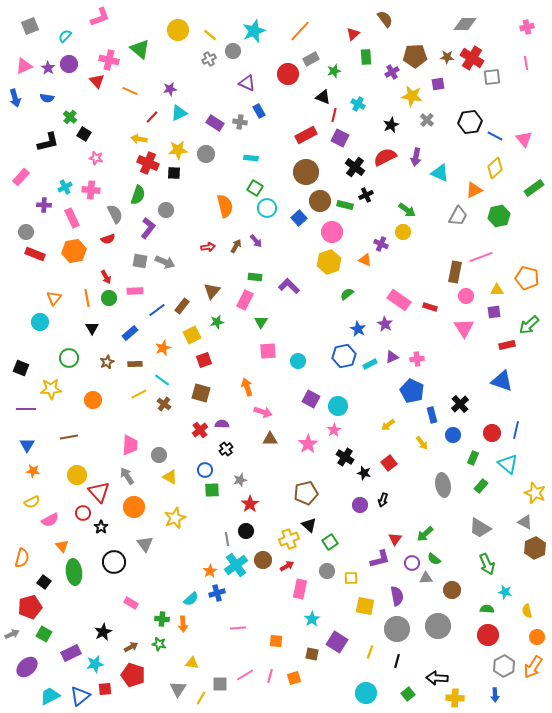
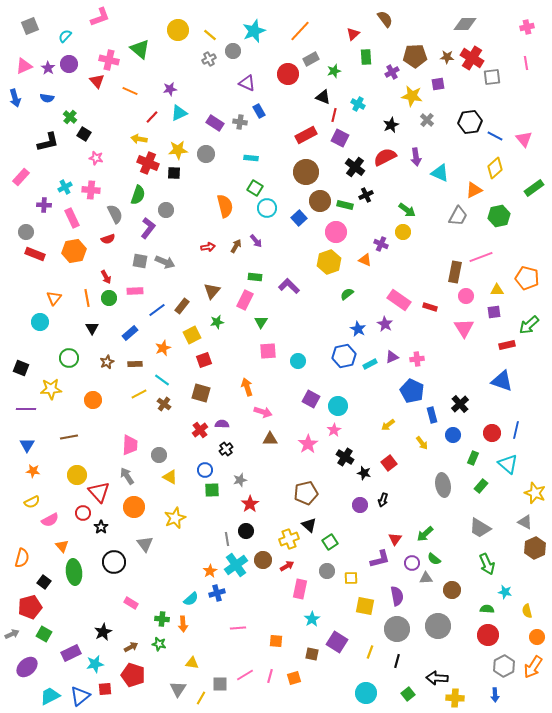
purple arrow at (416, 157): rotated 18 degrees counterclockwise
pink circle at (332, 232): moved 4 px right
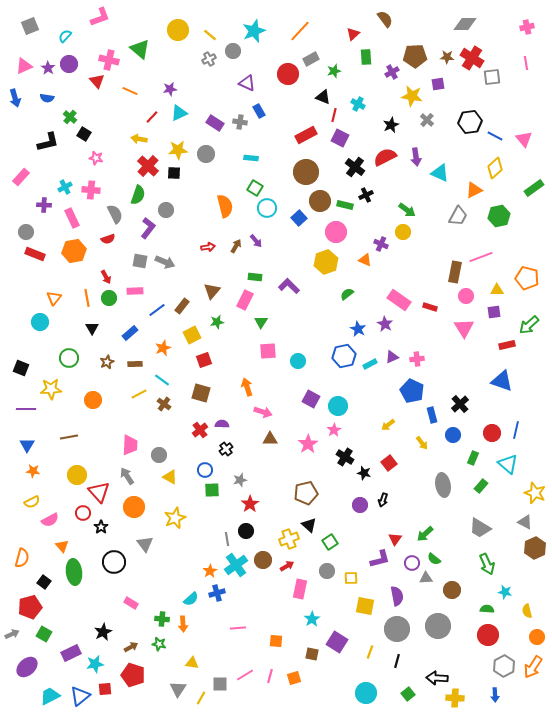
red cross at (148, 163): moved 3 px down; rotated 20 degrees clockwise
yellow hexagon at (329, 262): moved 3 px left
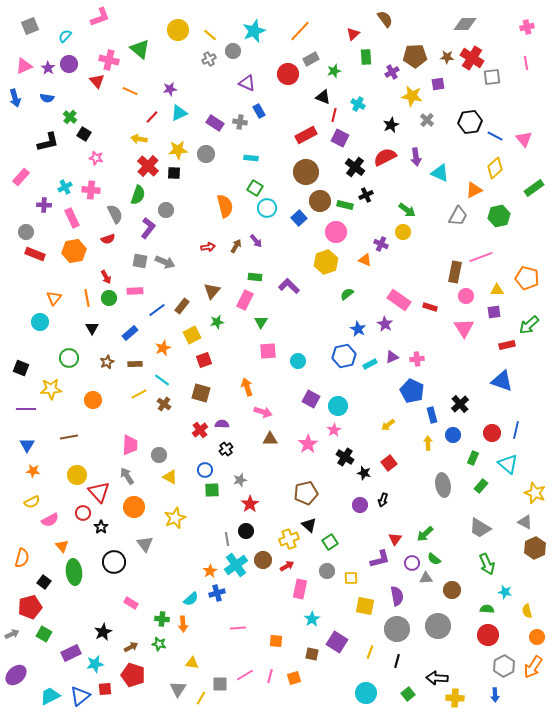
yellow arrow at (422, 443): moved 6 px right; rotated 144 degrees counterclockwise
purple ellipse at (27, 667): moved 11 px left, 8 px down
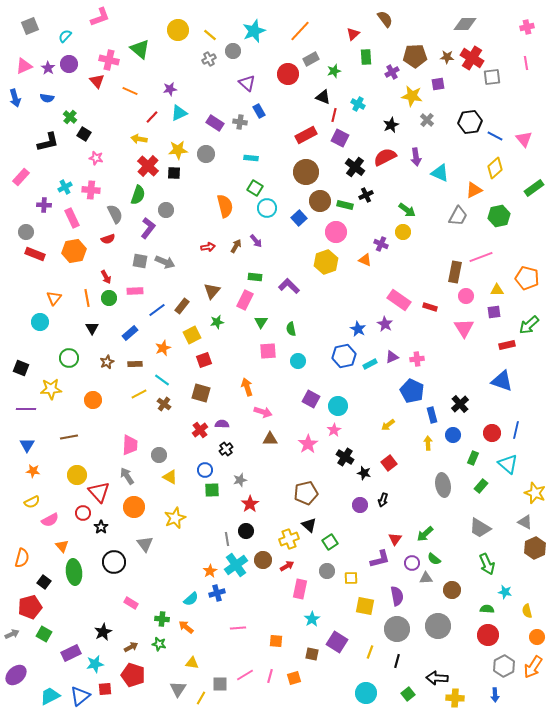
purple triangle at (247, 83): rotated 18 degrees clockwise
green semicircle at (347, 294): moved 56 px left, 35 px down; rotated 64 degrees counterclockwise
orange arrow at (183, 624): moved 3 px right, 3 px down; rotated 133 degrees clockwise
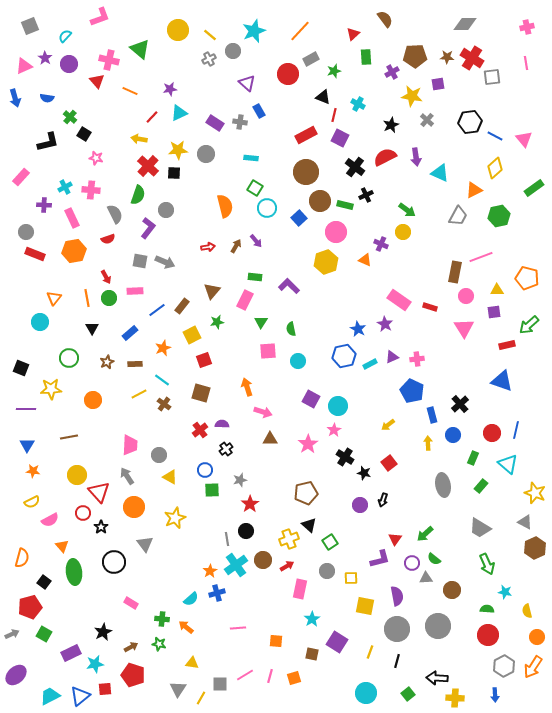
purple star at (48, 68): moved 3 px left, 10 px up
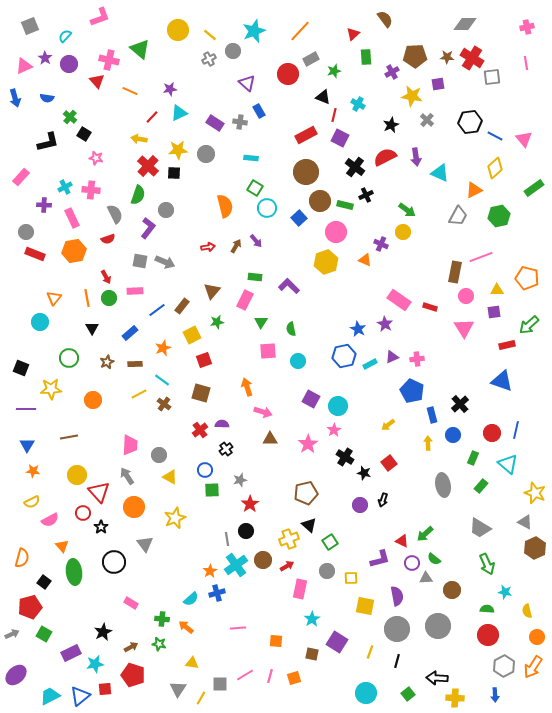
red triangle at (395, 539): moved 7 px right, 2 px down; rotated 40 degrees counterclockwise
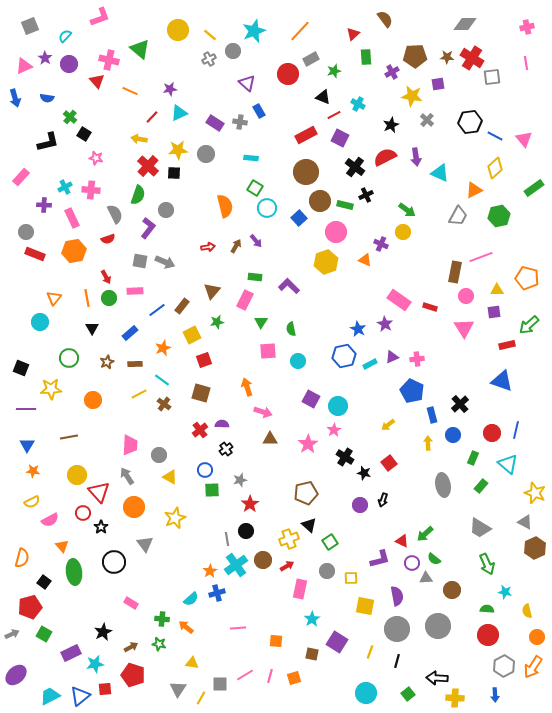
red line at (334, 115): rotated 48 degrees clockwise
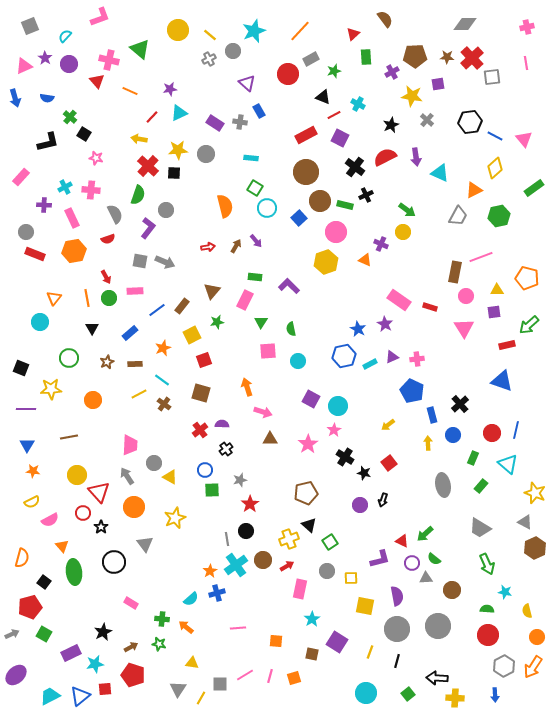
red cross at (472, 58): rotated 15 degrees clockwise
gray circle at (159, 455): moved 5 px left, 8 px down
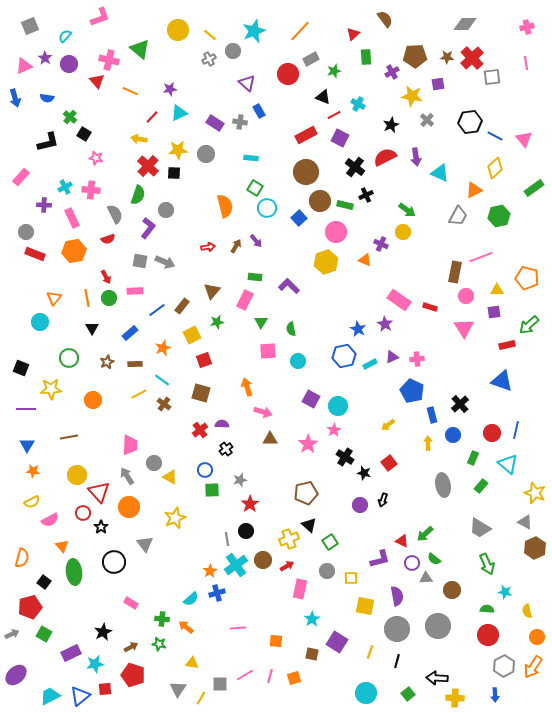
orange circle at (134, 507): moved 5 px left
